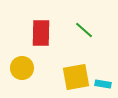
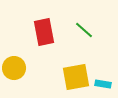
red rectangle: moved 3 px right, 1 px up; rotated 12 degrees counterclockwise
yellow circle: moved 8 px left
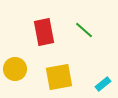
yellow circle: moved 1 px right, 1 px down
yellow square: moved 17 px left
cyan rectangle: rotated 49 degrees counterclockwise
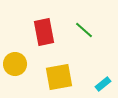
yellow circle: moved 5 px up
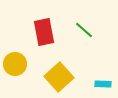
yellow square: rotated 32 degrees counterclockwise
cyan rectangle: rotated 42 degrees clockwise
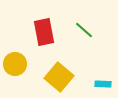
yellow square: rotated 8 degrees counterclockwise
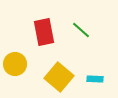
green line: moved 3 px left
cyan rectangle: moved 8 px left, 5 px up
